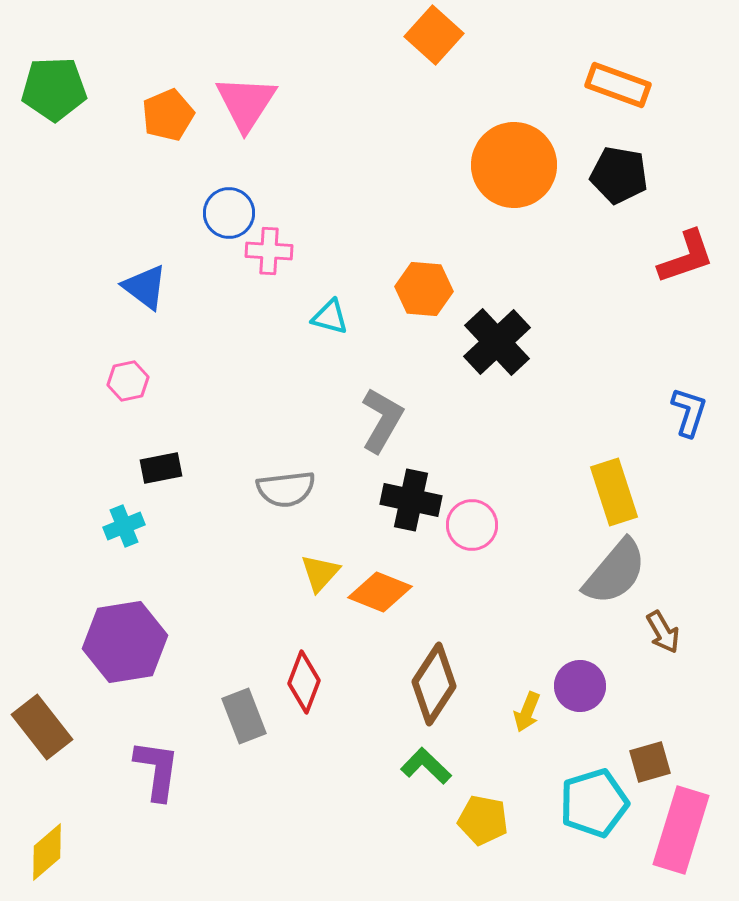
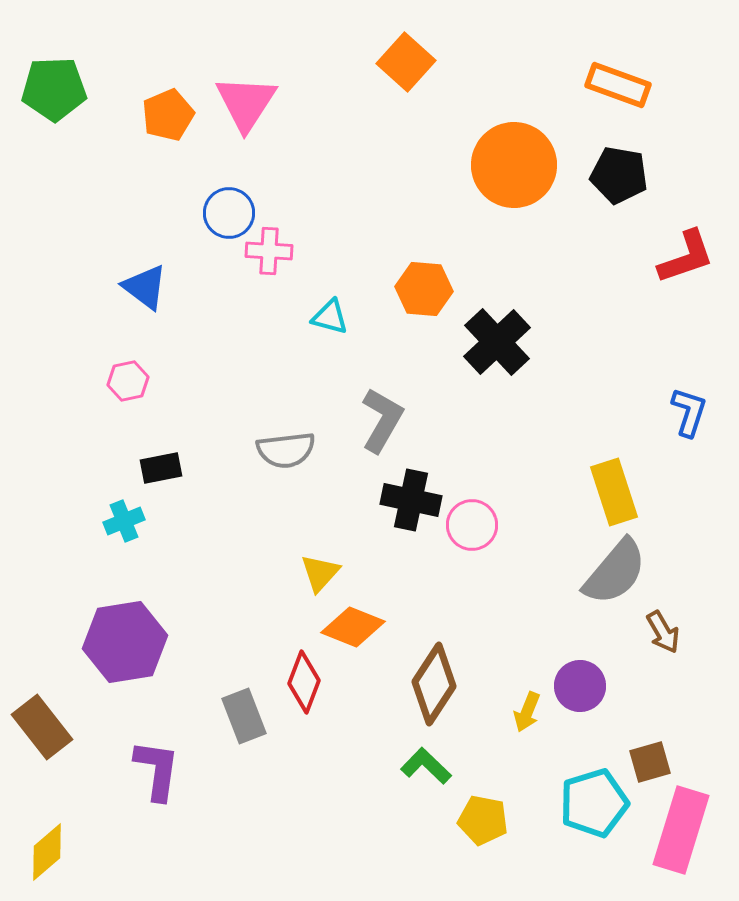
orange square at (434, 35): moved 28 px left, 27 px down
gray semicircle at (286, 489): moved 39 px up
cyan cross at (124, 526): moved 5 px up
orange diamond at (380, 592): moved 27 px left, 35 px down
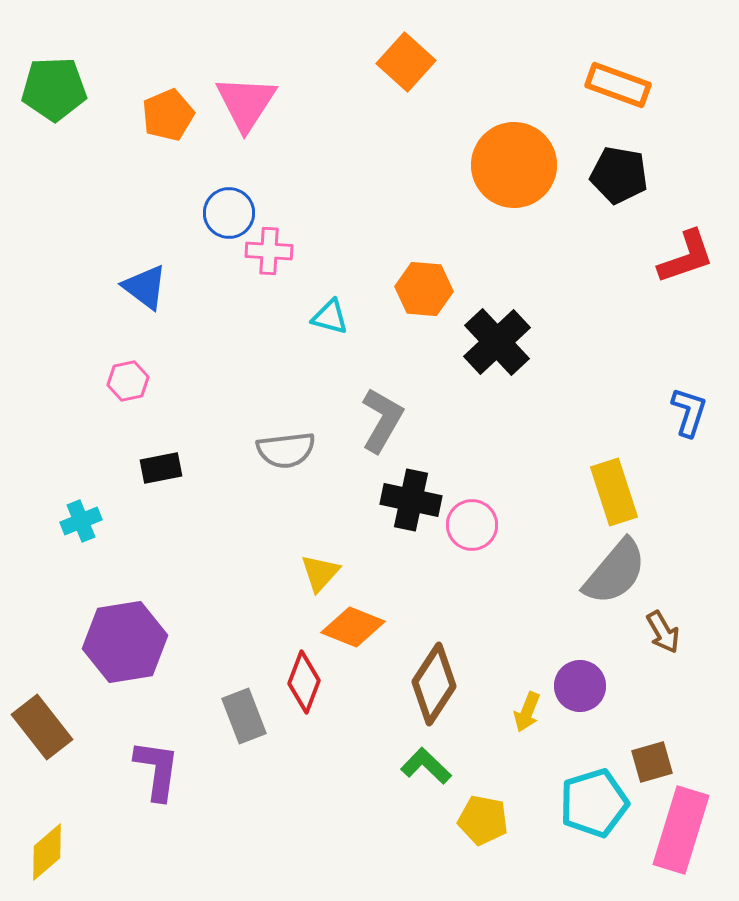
cyan cross at (124, 521): moved 43 px left
brown square at (650, 762): moved 2 px right
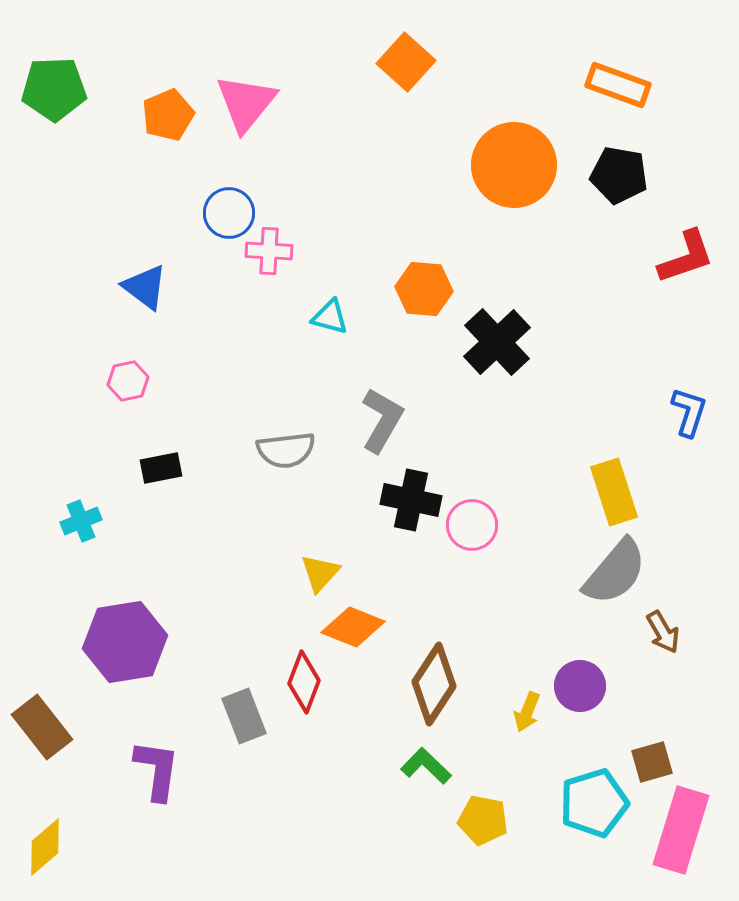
pink triangle at (246, 103): rotated 6 degrees clockwise
yellow diamond at (47, 852): moved 2 px left, 5 px up
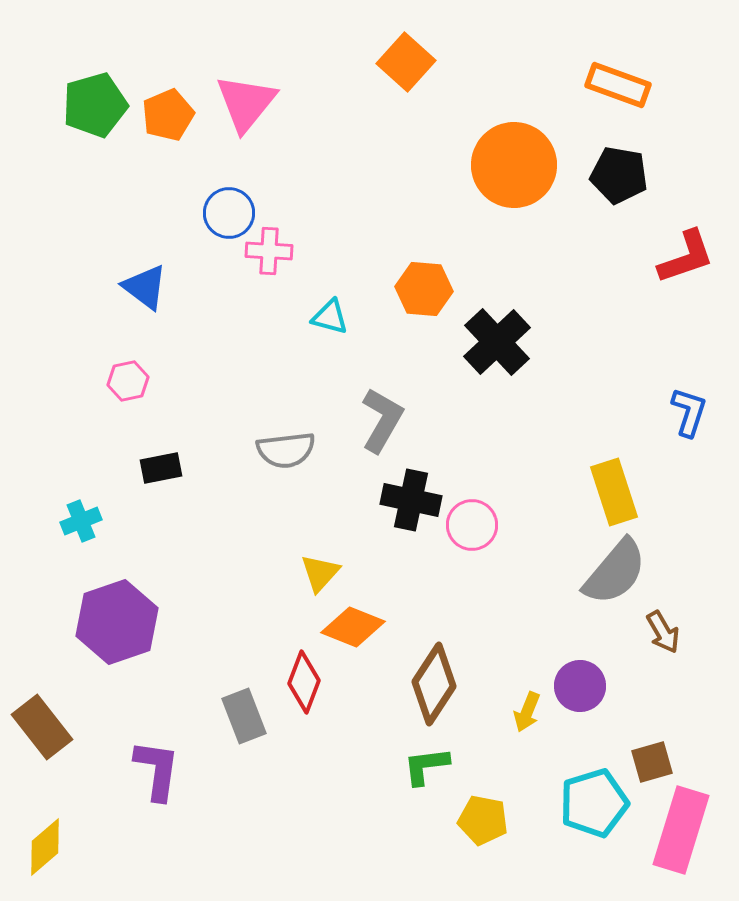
green pentagon at (54, 89): moved 41 px right, 16 px down; rotated 14 degrees counterclockwise
purple hexagon at (125, 642): moved 8 px left, 20 px up; rotated 10 degrees counterclockwise
green L-shape at (426, 766): rotated 51 degrees counterclockwise
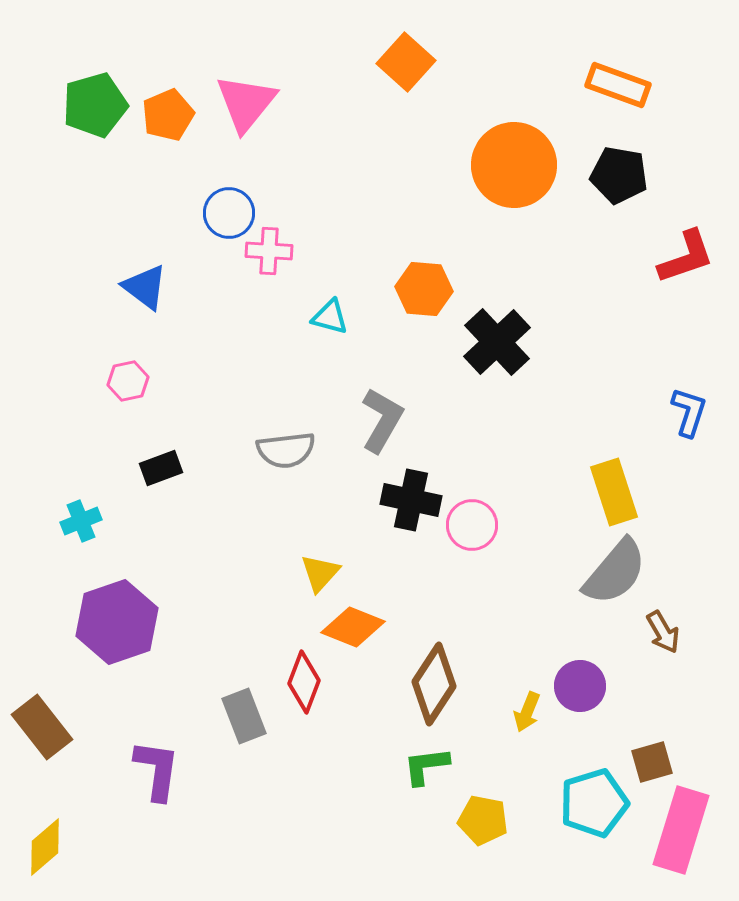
black rectangle at (161, 468): rotated 9 degrees counterclockwise
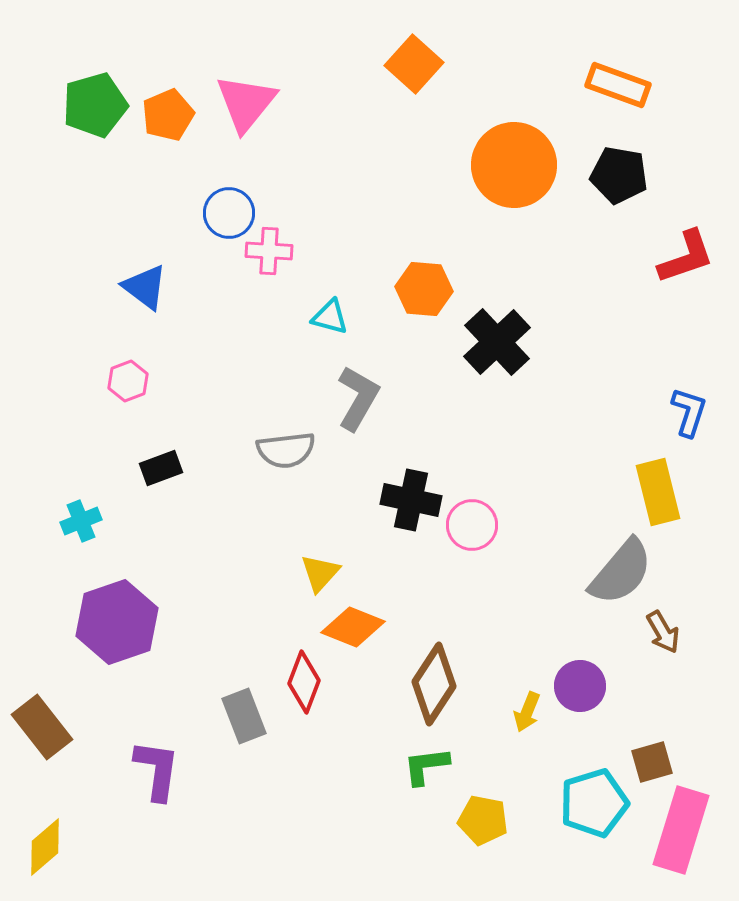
orange square at (406, 62): moved 8 px right, 2 px down
pink hexagon at (128, 381): rotated 9 degrees counterclockwise
gray L-shape at (382, 420): moved 24 px left, 22 px up
yellow rectangle at (614, 492): moved 44 px right; rotated 4 degrees clockwise
gray semicircle at (615, 572): moved 6 px right
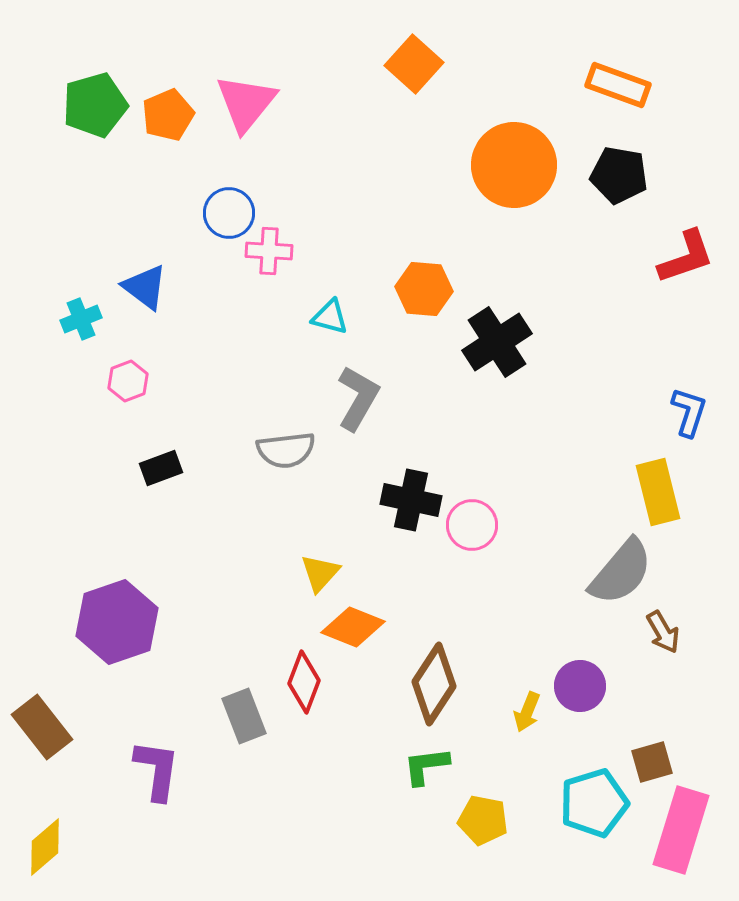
black cross at (497, 342): rotated 10 degrees clockwise
cyan cross at (81, 521): moved 202 px up
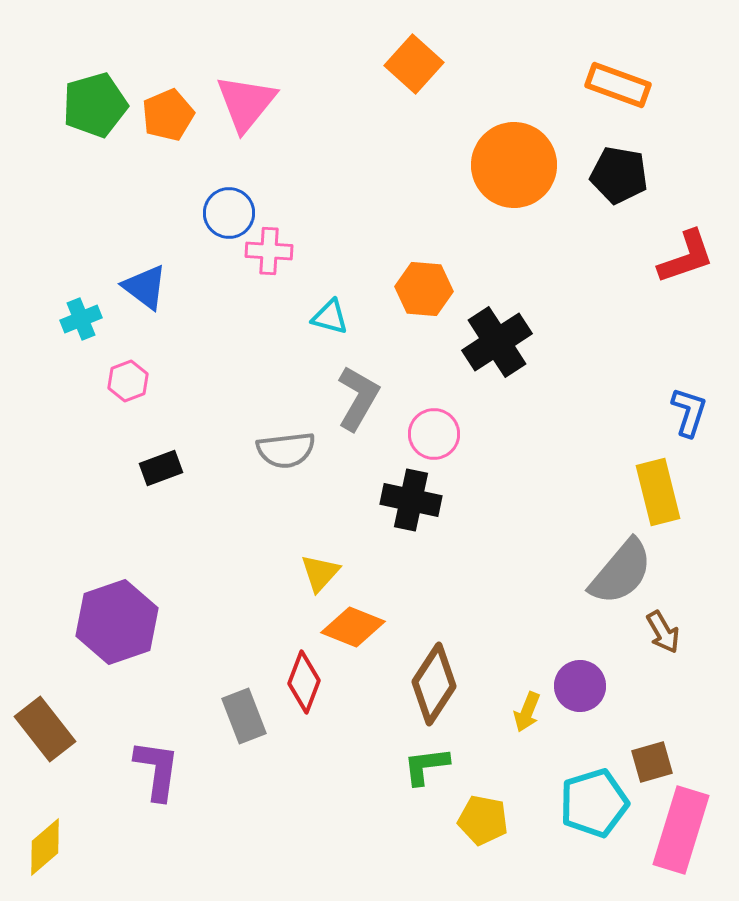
pink circle at (472, 525): moved 38 px left, 91 px up
brown rectangle at (42, 727): moved 3 px right, 2 px down
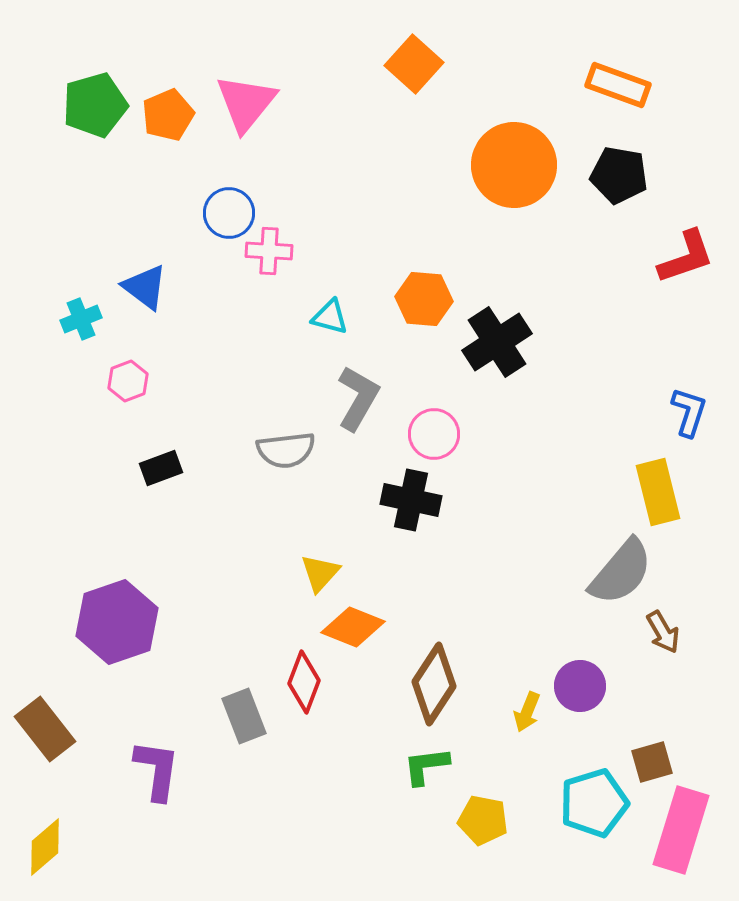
orange hexagon at (424, 289): moved 10 px down
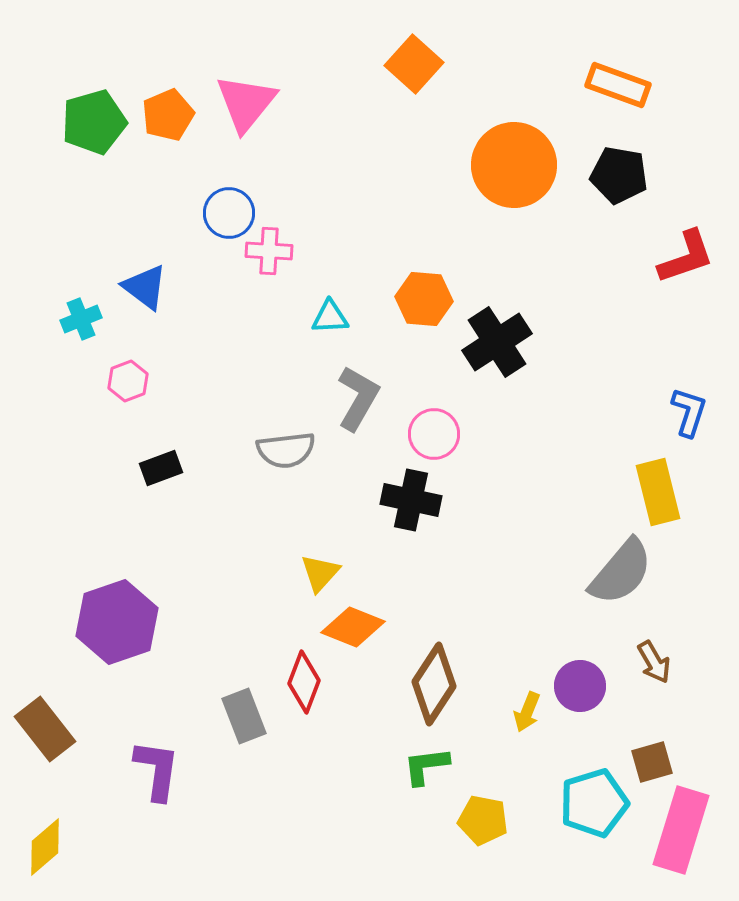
green pentagon at (95, 105): moved 1 px left, 17 px down
cyan triangle at (330, 317): rotated 18 degrees counterclockwise
brown arrow at (663, 632): moved 9 px left, 30 px down
